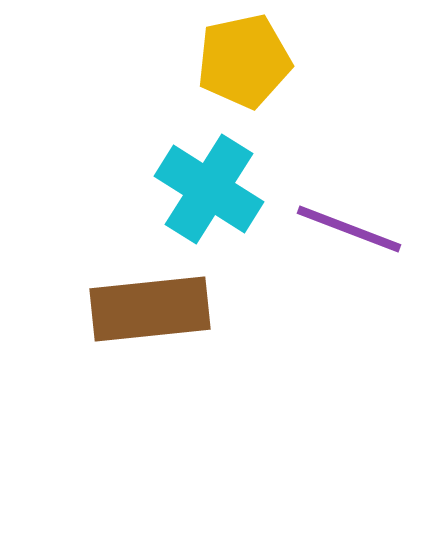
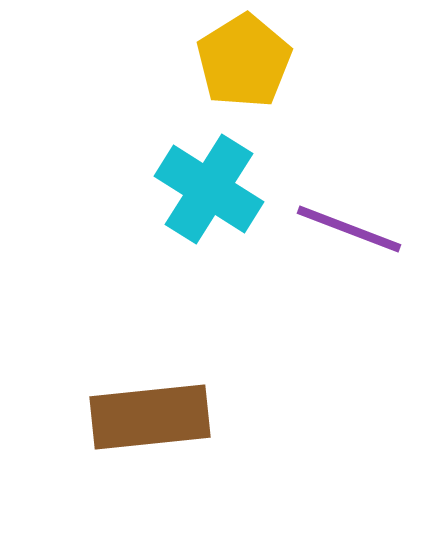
yellow pentagon: rotated 20 degrees counterclockwise
brown rectangle: moved 108 px down
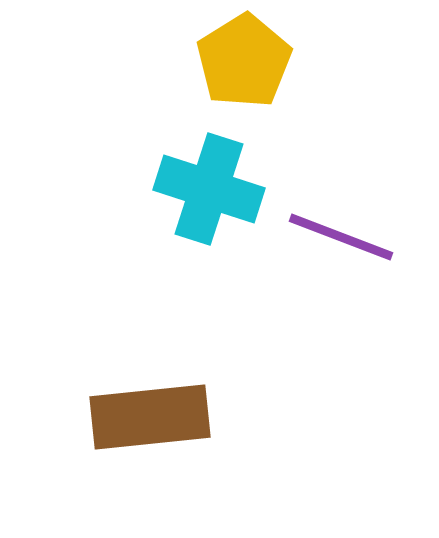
cyan cross: rotated 14 degrees counterclockwise
purple line: moved 8 px left, 8 px down
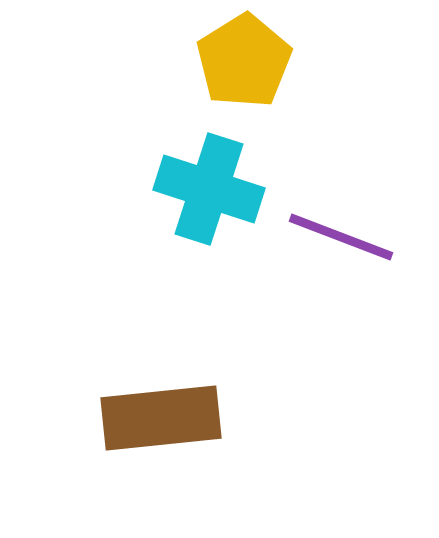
brown rectangle: moved 11 px right, 1 px down
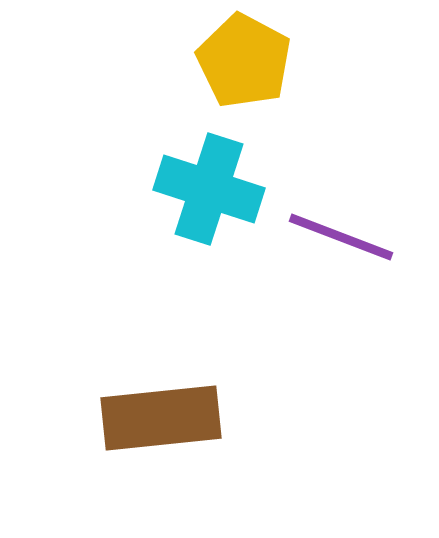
yellow pentagon: rotated 12 degrees counterclockwise
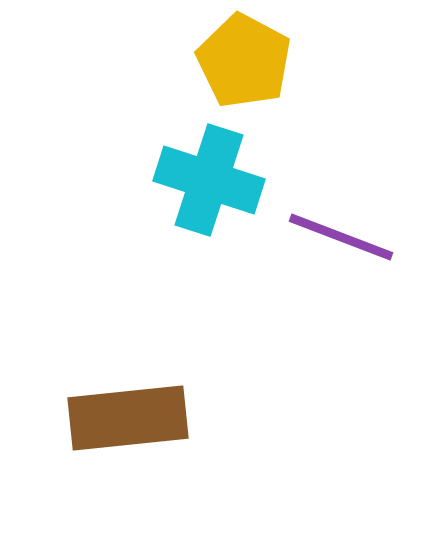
cyan cross: moved 9 px up
brown rectangle: moved 33 px left
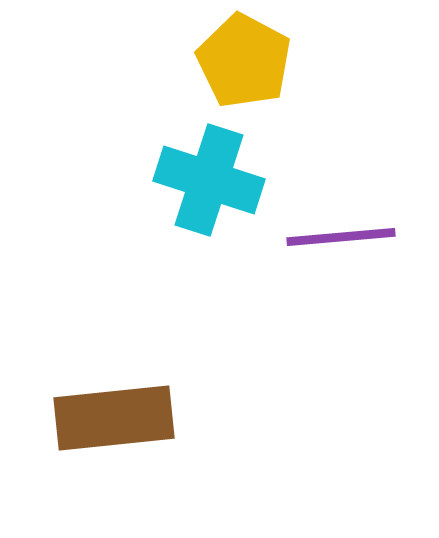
purple line: rotated 26 degrees counterclockwise
brown rectangle: moved 14 px left
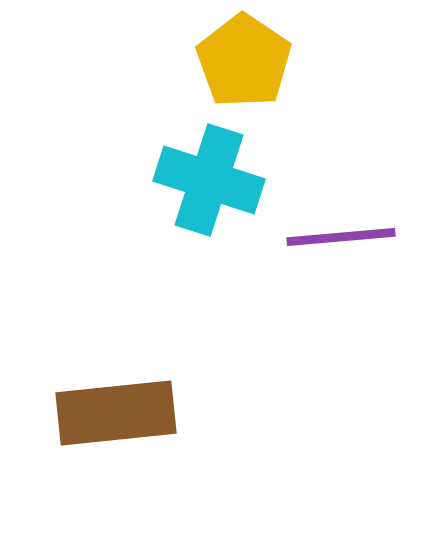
yellow pentagon: rotated 6 degrees clockwise
brown rectangle: moved 2 px right, 5 px up
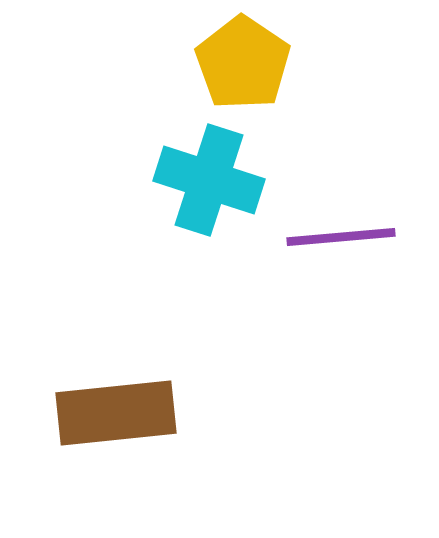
yellow pentagon: moved 1 px left, 2 px down
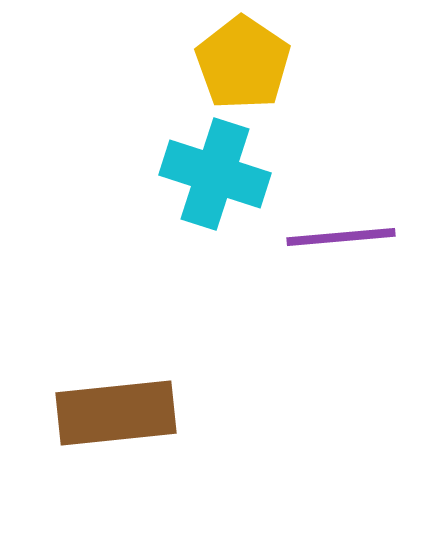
cyan cross: moved 6 px right, 6 px up
